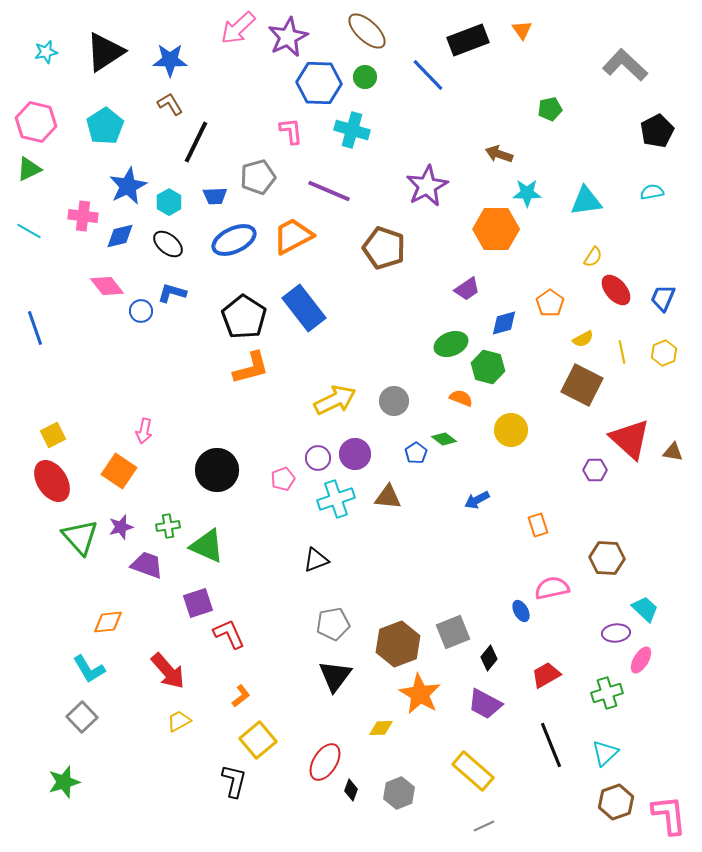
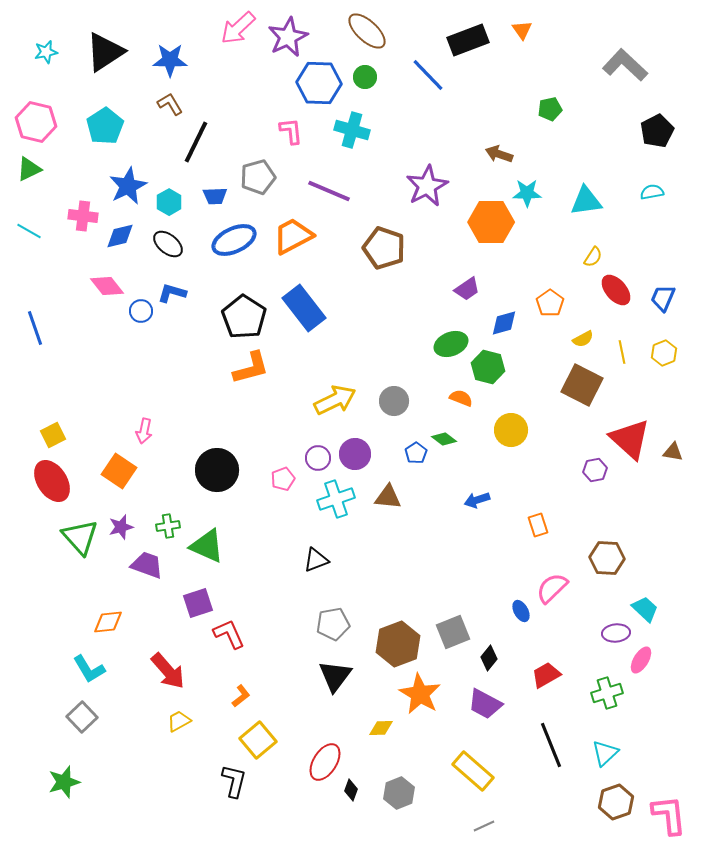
orange hexagon at (496, 229): moved 5 px left, 7 px up
purple hexagon at (595, 470): rotated 10 degrees counterclockwise
blue arrow at (477, 500): rotated 10 degrees clockwise
pink semicircle at (552, 588): rotated 32 degrees counterclockwise
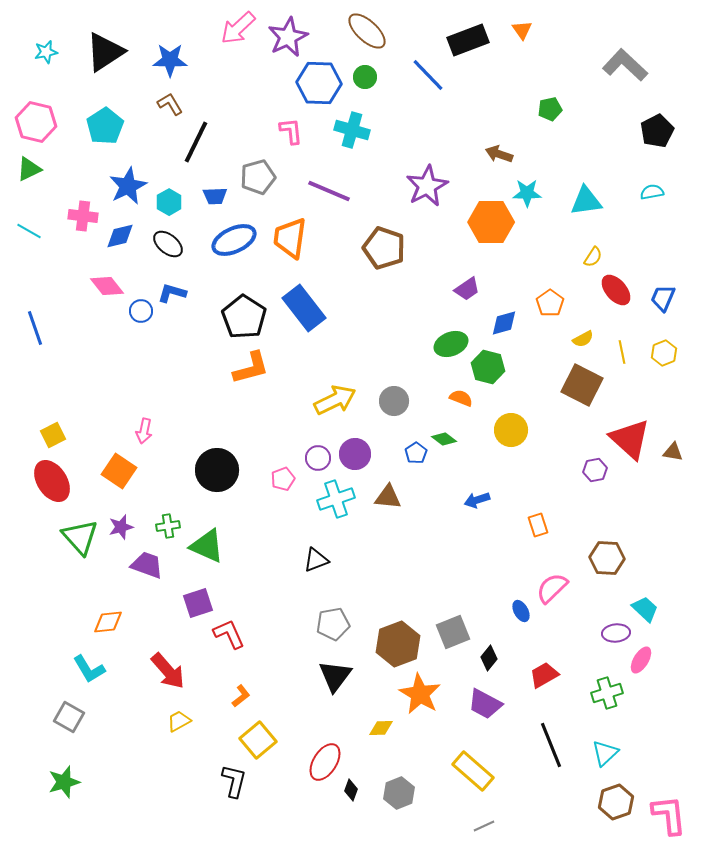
orange trapezoid at (293, 236): moved 3 px left, 2 px down; rotated 54 degrees counterclockwise
red trapezoid at (546, 675): moved 2 px left
gray square at (82, 717): moved 13 px left; rotated 16 degrees counterclockwise
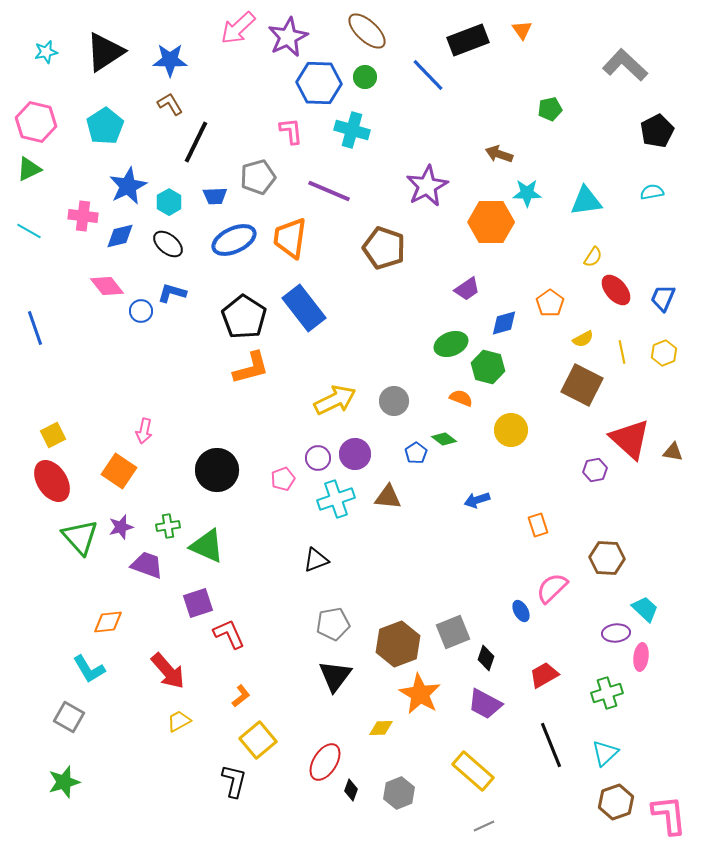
black diamond at (489, 658): moved 3 px left; rotated 20 degrees counterclockwise
pink ellipse at (641, 660): moved 3 px up; rotated 24 degrees counterclockwise
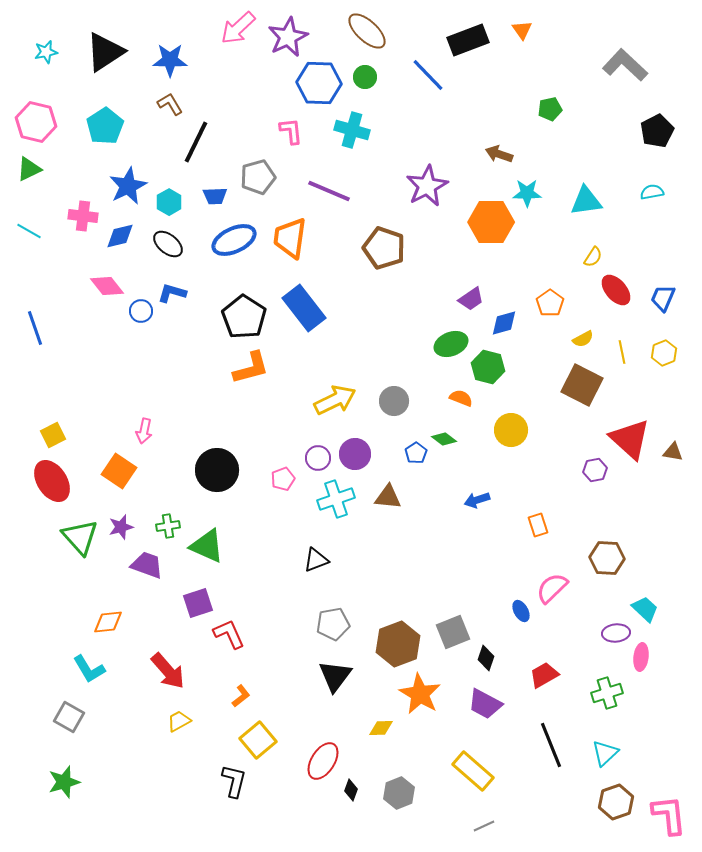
purple trapezoid at (467, 289): moved 4 px right, 10 px down
red ellipse at (325, 762): moved 2 px left, 1 px up
